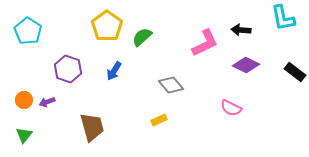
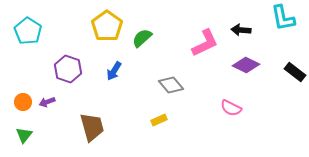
green semicircle: moved 1 px down
orange circle: moved 1 px left, 2 px down
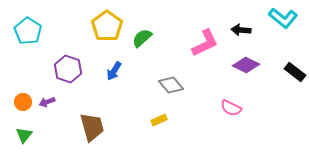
cyan L-shape: rotated 40 degrees counterclockwise
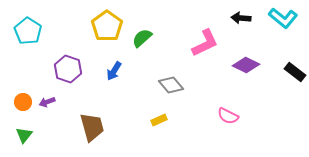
black arrow: moved 12 px up
pink semicircle: moved 3 px left, 8 px down
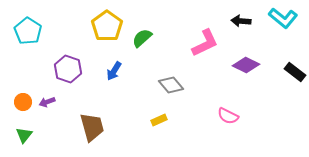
black arrow: moved 3 px down
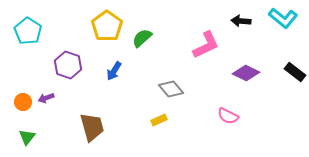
pink L-shape: moved 1 px right, 2 px down
purple diamond: moved 8 px down
purple hexagon: moved 4 px up
gray diamond: moved 4 px down
purple arrow: moved 1 px left, 4 px up
green triangle: moved 3 px right, 2 px down
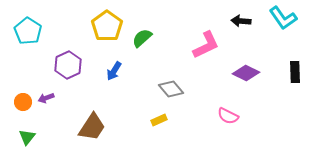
cyan L-shape: rotated 16 degrees clockwise
purple hexagon: rotated 16 degrees clockwise
black rectangle: rotated 50 degrees clockwise
brown trapezoid: rotated 48 degrees clockwise
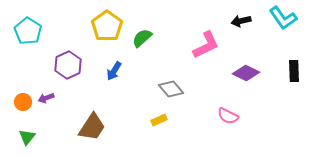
black arrow: rotated 18 degrees counterclockwise
black rectangle: moved 1 px left, 1 px up
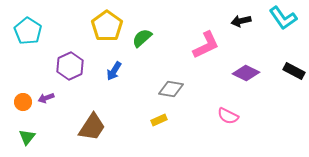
purple hexagon: moved 2 px right, 1 px down
black rectangle: rotated 60 degrees counterclockwise
gray diamond: rotated 40 degrees counterclockwise
